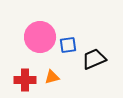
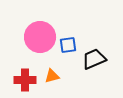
orange triangle: moved 1 px up
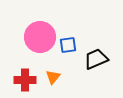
black trapezoid: moved 2 px right
orange triangle: moved 1 px right, 1 px down; rotated 35 degrees counterclockwise
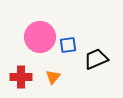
red cross: moved 4 px left, 3 px up
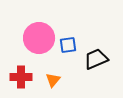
pink circle: moved 1 px left, 1 px down
orange triangle: moved 3 px down
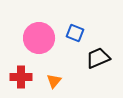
blue square: moved 7 px right, 12 px up; rotated 30 degrees clockwise
black trapezoid: moved 2 px right, 1 px up
orange triangle: moved 1 px right, 1 px down
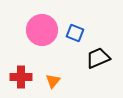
pink circle: moved 3 px right, 8 px up
orange triangle: moved 1 px left
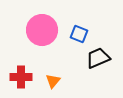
blue square: moved 4 px right, 1 px down
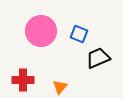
pink circle: moved 1 px left, 1 px down
red cross: moved 2 px right, 3 px down
orange triangle: moved 7 px right, 6 px down
